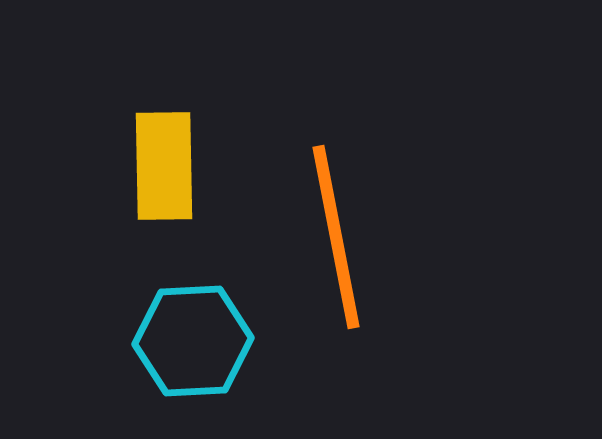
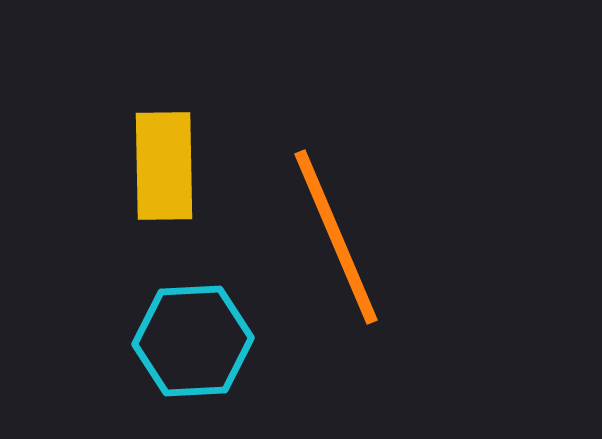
orange line: rotated 12 degrees counterclockwise
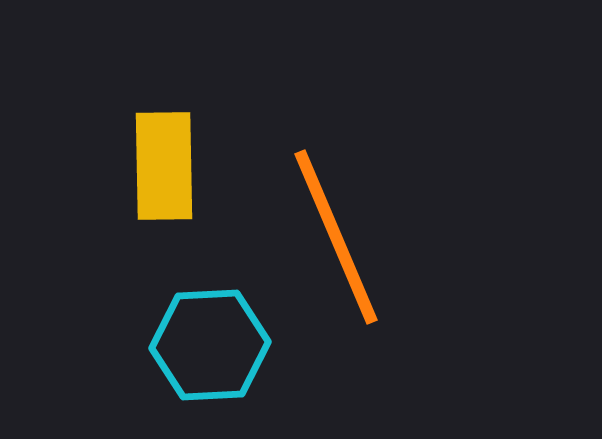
cyan hexagon: moved 17 px right, 4 px down
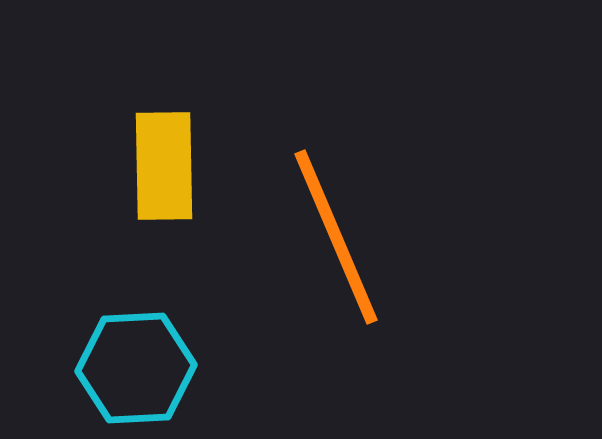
cyan hexagon: moved 74 px left, 23 px down
